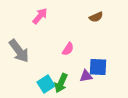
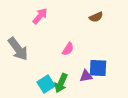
gray arrow: moved 1 px left, 2 px up
blue square: moved 1 px down
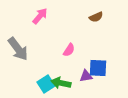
pink semicircle: moved 1 px right, 1 px down
green arrow: rotated 78 degrees clockwise
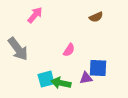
pink arrow: moved 5 px left, 1 px up
purple triangle: moved 2 px down
cyan square: moved 5 px up; rotated 18 degrees clockwise
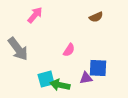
green arrow: moved 1 px left, 2 px down
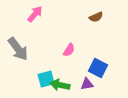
pink arrow: moved 1 px up
blue square: rotated 24 degrees clockwise
purple triangle: moved 1 px right, 6 px down
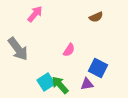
cyan square: moved 3 px down; rotated 18 degrees counterclockwise
green arrow: rotated 36 degrees clockwise
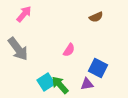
pink arrow: moved 11 px left
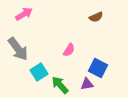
pink arrow: rotated 18 degrees clockwise
cyan square: moved 7 px left, 10 px up
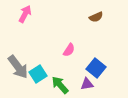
pink arrow: moved 1 px right; rotated 30 degrees counterclockwise
gray arrow: moved 18 px down
blue square: moved 2 px left; rotated 12 degrees clockwise
cyan square: moved 1 px left, 2 px down
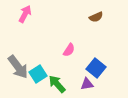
green arrow: moved 3 px left, 1 px up
